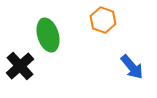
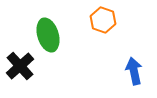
blue arrow: moved 2 px right, 4 px down; rotated 152 degrees counterclockwise
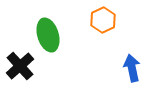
orange hexagon: rotated 15 degrees clockwise
blue arrow: moved 2 px left, 3 px up
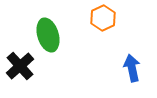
orange hexagon: moved 2 px up
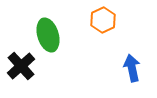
orange hexagon: moved 2 px down
black cross: moved 1 px right
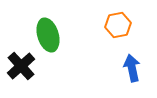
orange hexagon: moved 15 px right, 5 px down; rotated 15 degrees clockwise
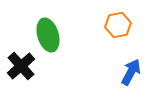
blue arrow: moved 1 px left, 4 px down; rotated 40 degrees clockwise
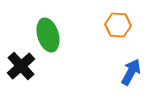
orange hexagon: rotated 15 degrees clockwise
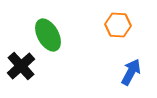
green ellipse: rotated 12 degrees counterclockwise
